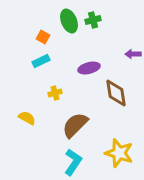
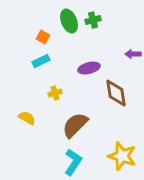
yellow star: moved 3 px right, 3 px down
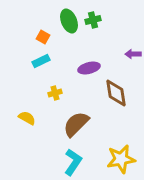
brown semicircle: moved 1 px right, 1 px up
yellow star: moved 1 px left, 3 px down; rotated 28 degrees counterclockwise
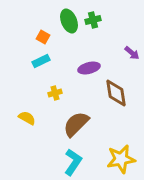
purple arrow: moved 1 px left, 1 px up; rotated 140 degrees counterclockwise
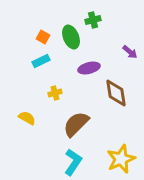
green ellipse: moved 2 px right, 16 px down
purple arrow: moved 2 px left, 1 px up
yellow star: rotated 12 degrees counterclockwise
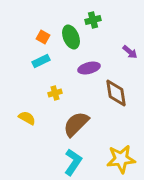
yellow star: rotated 16 degrees clockwise
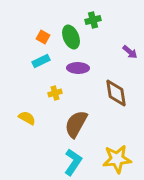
purple ellipse: moved 11 px left; rotated 15 degrees clockwise
brown semicircle: rotated 16 degrees counterclockwise
yellow star: moved 4 px left
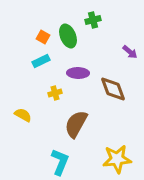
green ellipse: moved 3 px left, 1 px up
purple ellipse: moved 5 px down
brown diamond: moved 3 px left, 4 px up; rotated 12 degrees counterclockwise
yellow semicircle: moved 4 px left, 3 px up
cyan L-shape: moved 13 px left; rotated 12 degrees counterclockwise
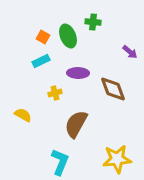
green cross: moved 2 px down; rotated 21 degrees clockwise
